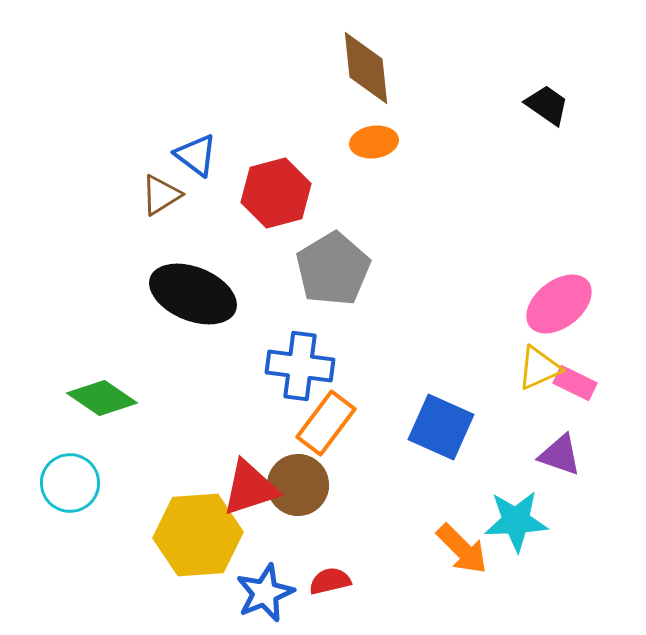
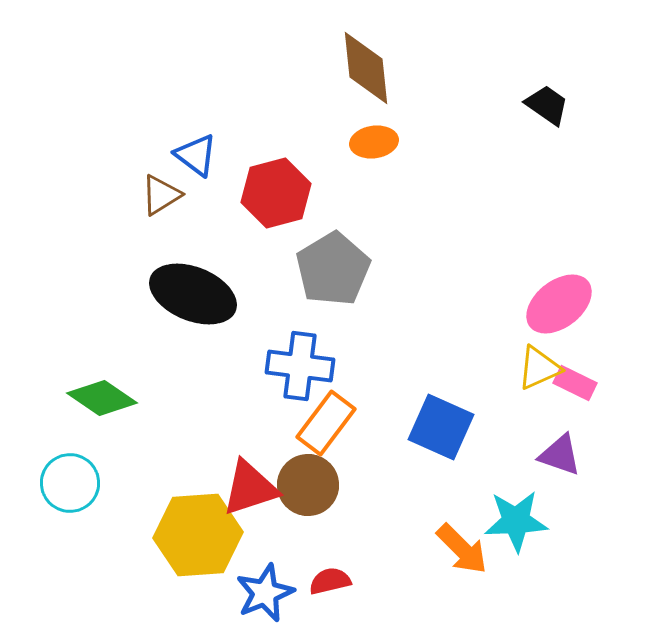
brown circle: moved 10 px right
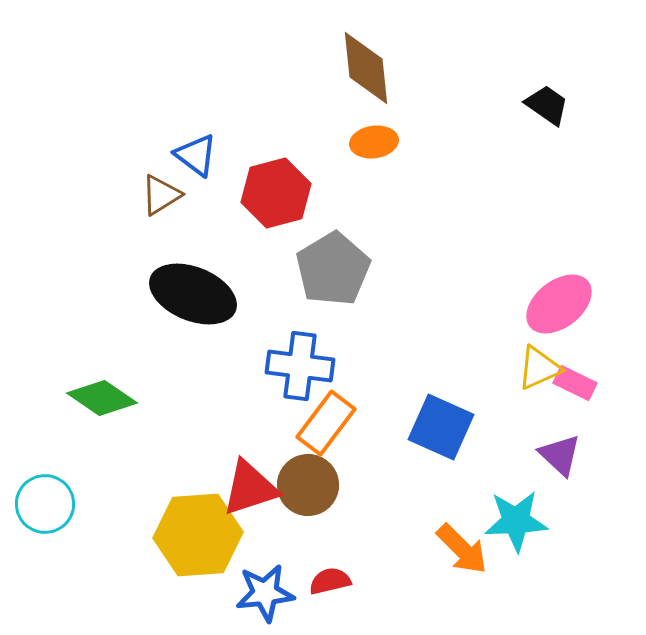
purple triangle: rotated 24 degrees clockwise
cyan circle: moved 25 px left, 21 px down
blue star: rotated 16 degrees clockwise
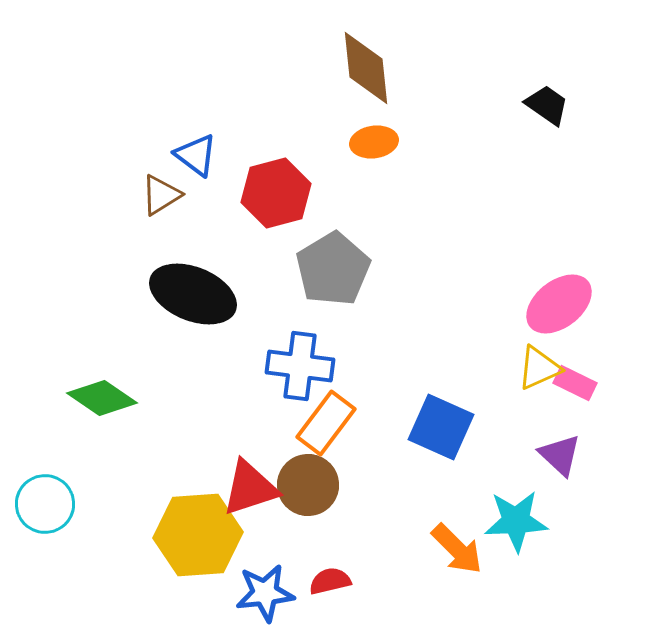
orange arrow: moved 5 px left
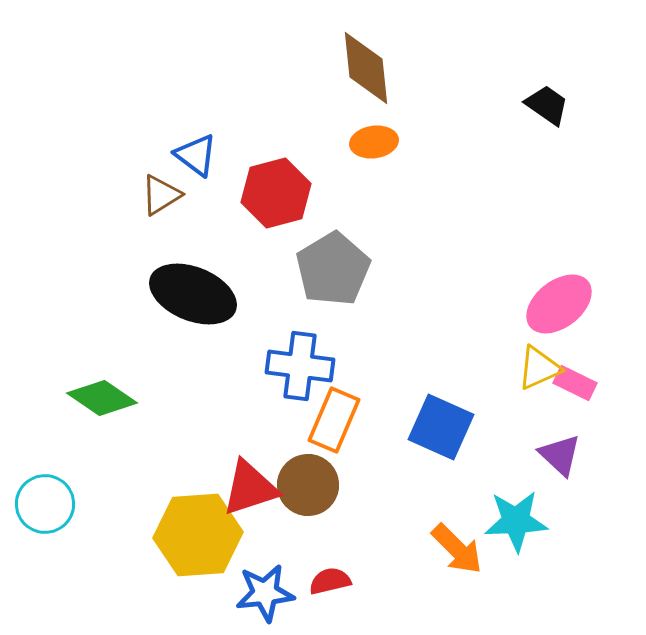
orange rectangle: moved 8 px right, 3 px up; rotated 14 degrees counterclockwise
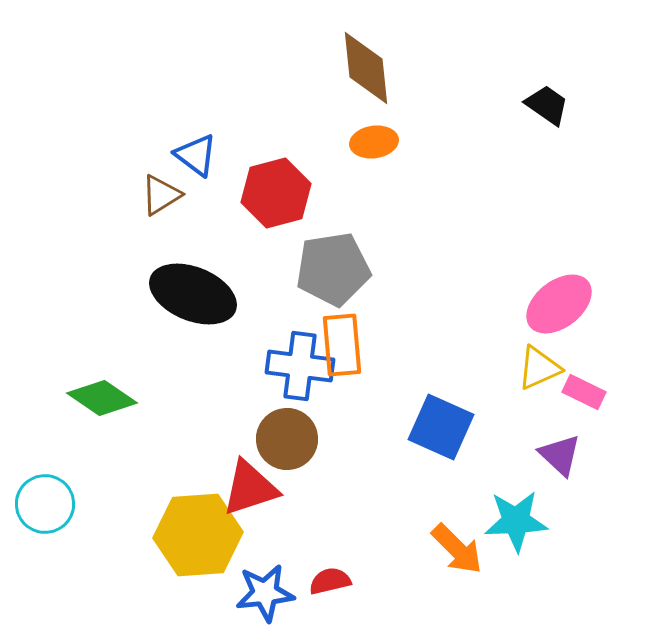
gray pentagon: rotated 22 degrees clockwise
pink rectangle: moved 9 px right, 9 px down
orange rectangle: moved 8 px right, 75 px up; rotated 28 degrees counterclockwise
brown circle: moved 21 px left, 46 px up
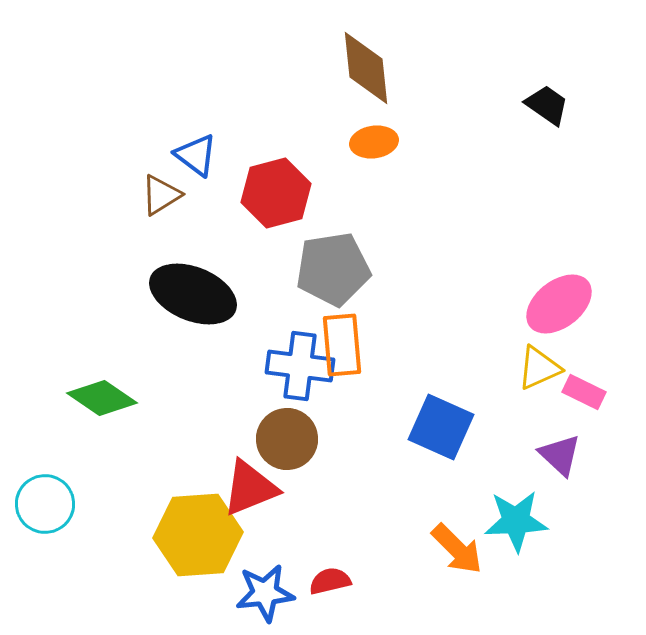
red triangle: rotated 4 degrees counterclockwise
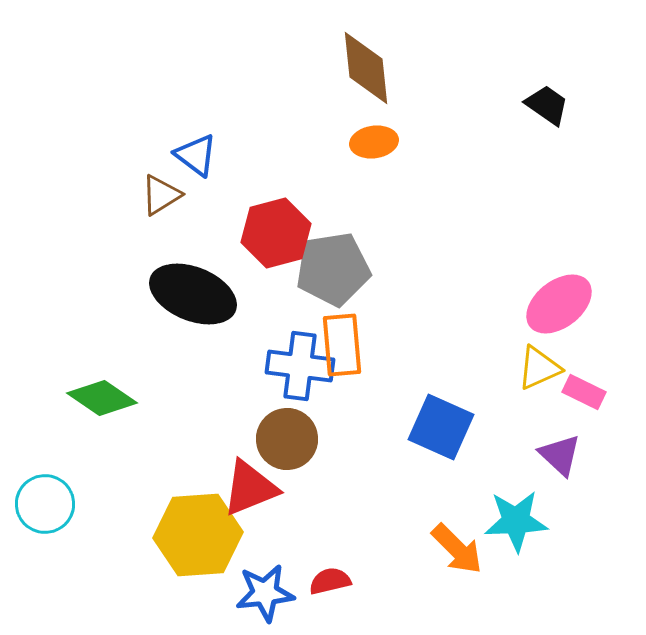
red hexagon: moved 40 px down
